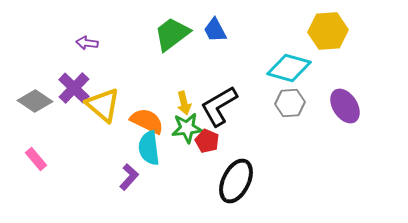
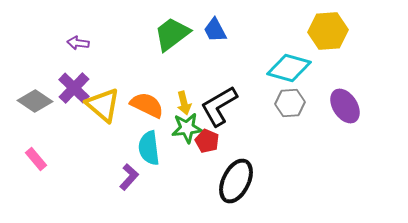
purple arrow: moved 9 px left
orange semicircle: moved 16 px up
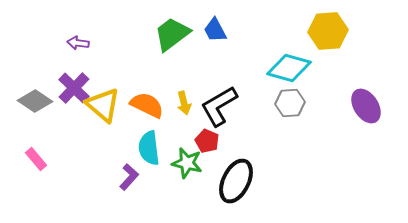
purple ellipse: moved 21 px right
green star: moved 35 px down; rotated 20 degrees clockwise
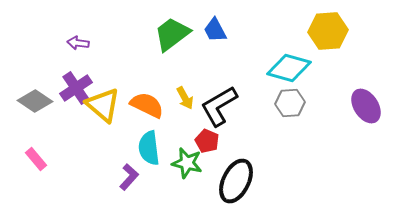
purple cross: moved 2 px right; rotated 12 degrees clockwise
yellow arrow: moved 1 px right, 5 px up; rotated 15 degrees counterclockwise
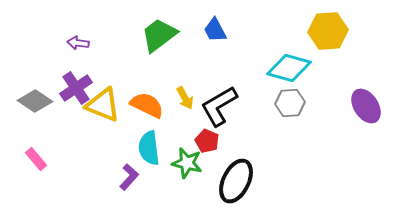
green trapezoid: moved 13 px left, 1 px down
yellow triangle: rotated 18 degrees counterclockwise
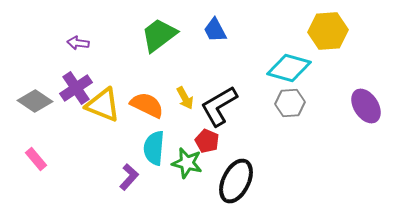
cyan semicircle: moved 5 px right; rotated 12 degrees clockwise
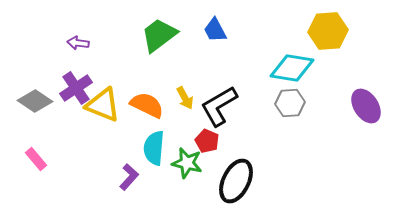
cyan diamond: moved 3 px right; rotated 6 degrees counterclockwise
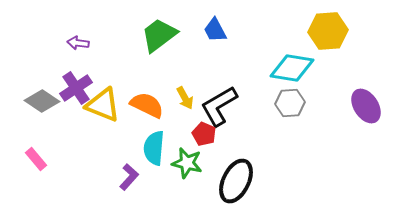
gray diamond: moved 7 px right
red pentagon: moved 3 px left, 7 px up
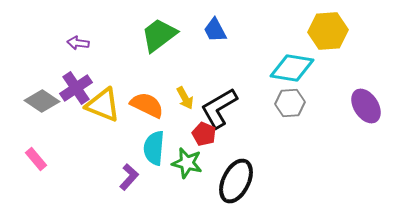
black L-shape: moved 2 px down
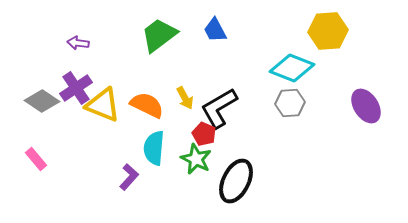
cyan diamond: rotated 12 degrees clockwise
green star: moved 9 px right, 4 px up; rotated 12 degrees clockwise
